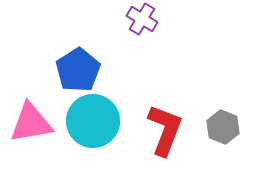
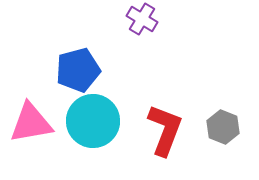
blue pentagon: rotated 18 degrees clockwise
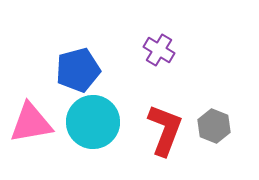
purple cross: moved 17 px right, 31 px down
cyan circle: moved 1 px down
gray hexagon: moved 9 px left, 1 px up
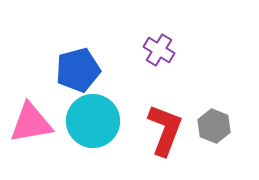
cyan circle: moved 1 px up
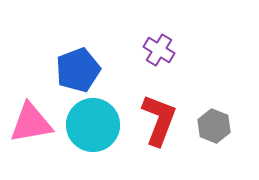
blue pentagon: rotated 6 degrees counterclockwise
cyan circle: moved 4 px down
red L-shape: moved 6 px left, 10 px up
